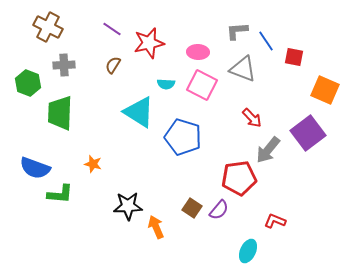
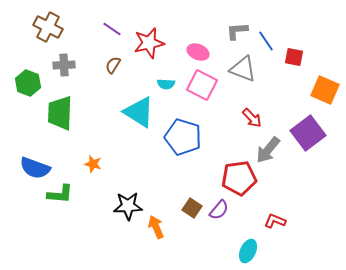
pink ellipse: rotated 20 degrees clockwise
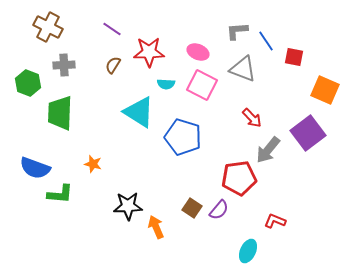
red star: moved 9 px down; rotated 12 degrees clockwise
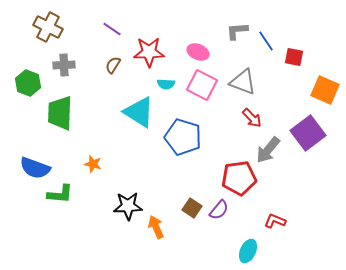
gray triangle: moved 13 px down
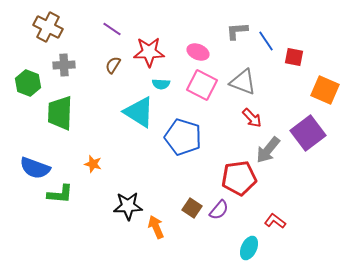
cyan semicircle: moved 5 px left
red L-shape: rotated 15 degrees clockwise
cyan ellipse: moved 1 px right, 3 px up
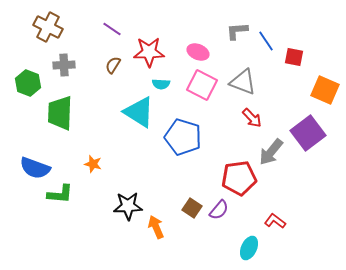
gray arrow: moved 3 px right, 2 px down
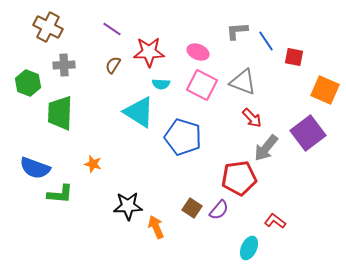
gray arrow: moved 5 px left, 4 px up
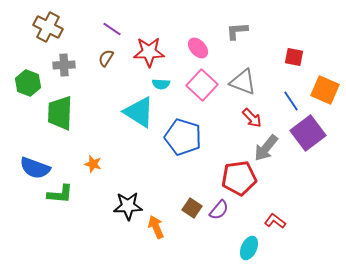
blue line: moved 25 px right, 60 px down
pink ellipse: moved 4 px up; rotated 25 degrees clockwise
brown semicircle: moved 7 px left, 7 px up
pink square: rotated 16 degrees clockwise
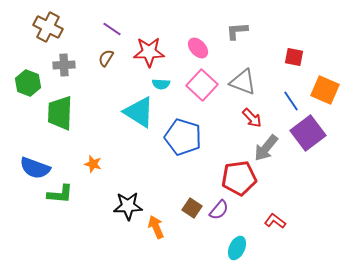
cyan ellipse: moved 12 px left
